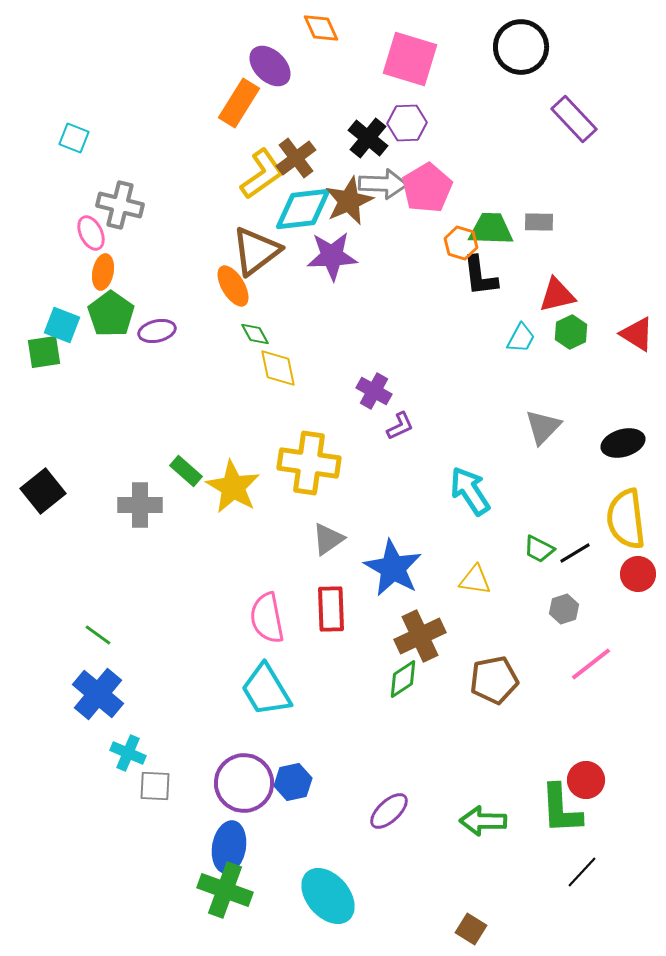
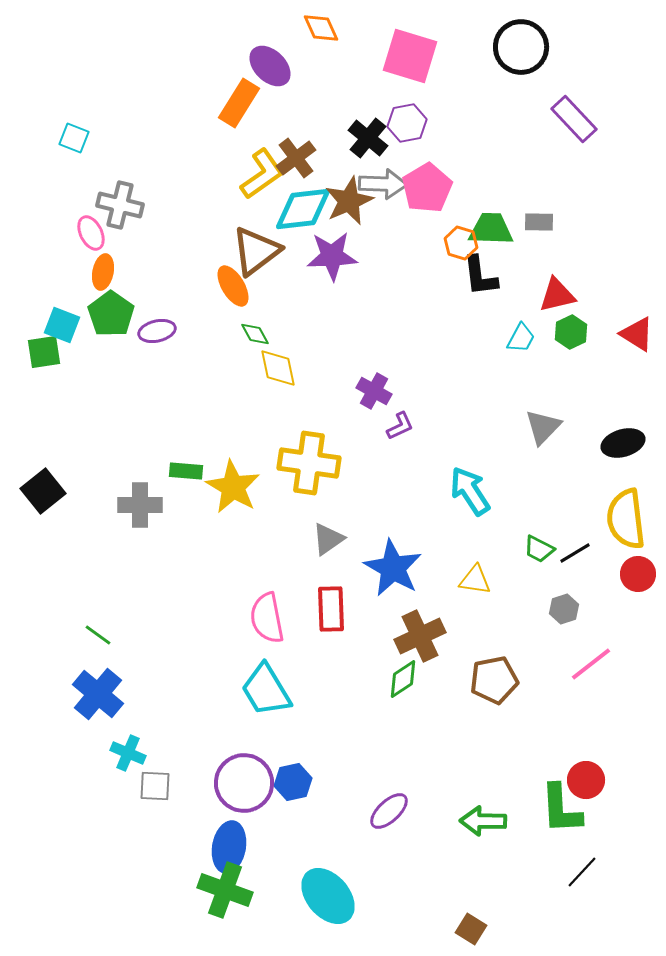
pink square at (410, 59): moved 3 px up
purple hexagon at (407, 123): rotated 9 degrees counterclockwise
green rectangle at (186, 471): rotated 36 degrees counterclockwise
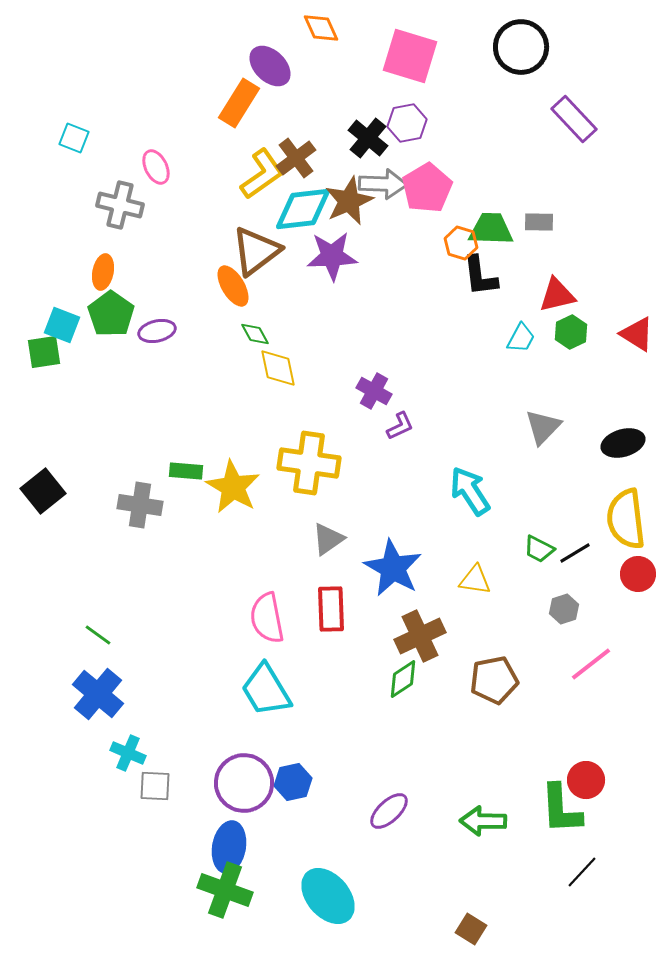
pink ellipse at (91, 233): moved 65 px right, 66 px up
gray cross at (140, 505): rotated 9 degrees clockwise
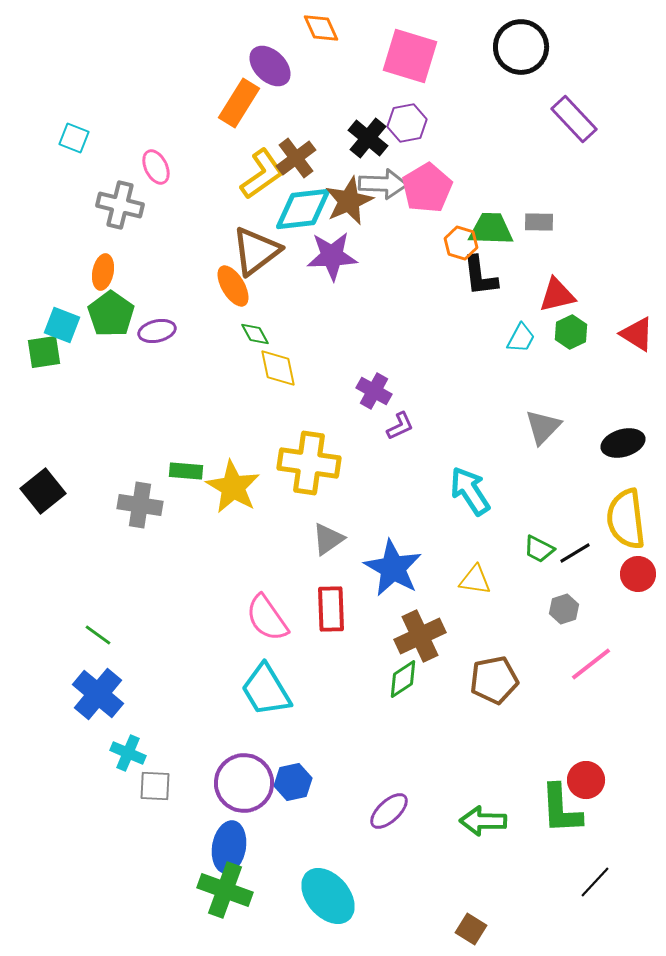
pink semicircle at (267, 618): rotated 24 degrees counterclockwise
black line at (582, 872): moved 13 px right, 10 px down
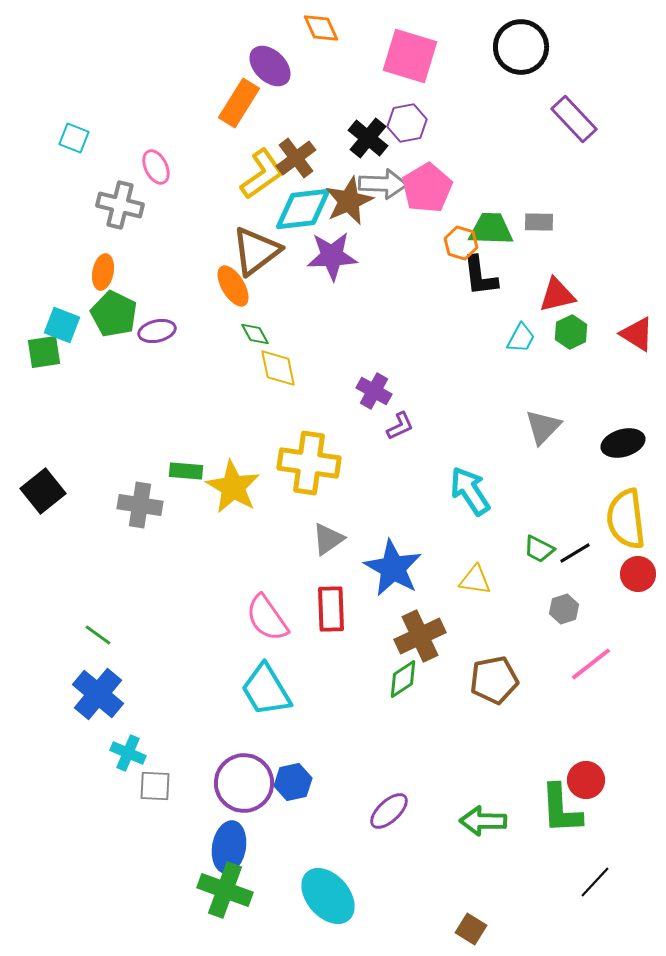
green pentagon at (111, 314): moved 3 px right; rotated 9 degrees counterclockwise
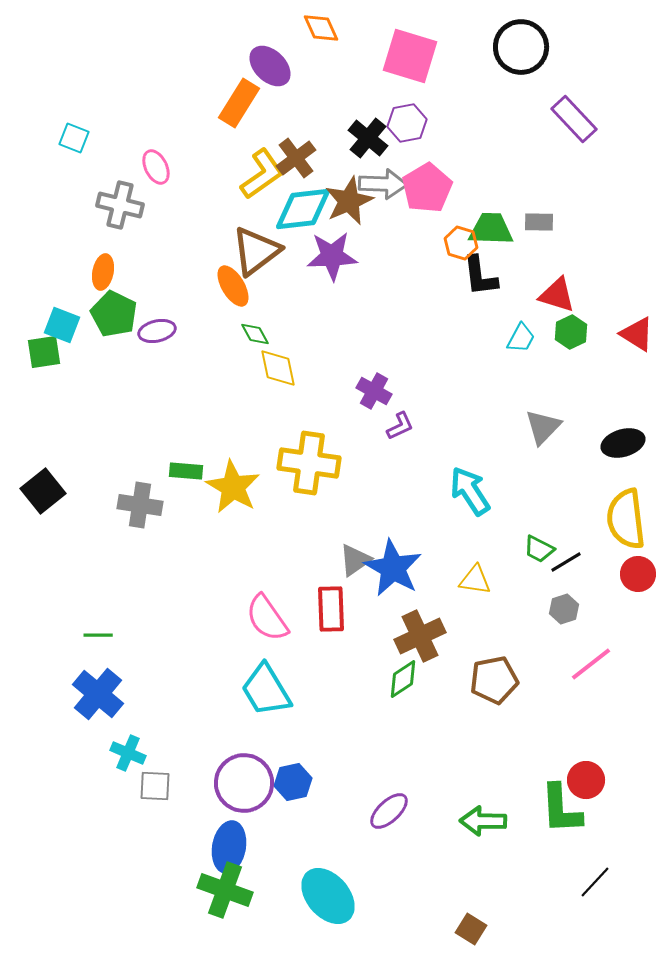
red triangle at (557, 295): rotated 30 degrees clockwise
gray triangle at (328, 539): moved 27 px right, 21 px down
black line at (575, 553): moved 9 px left, 9 px down
green line at (98, 635): rotated 36 degrees counterclockwise
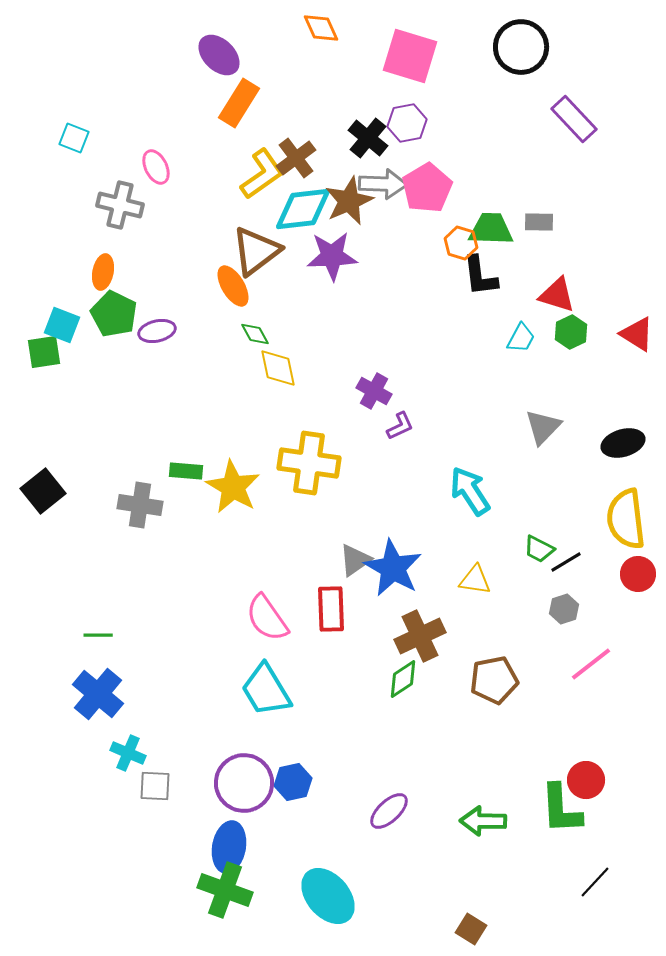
purple ellipse at (270, 66): moved 51 px left, 11 px up
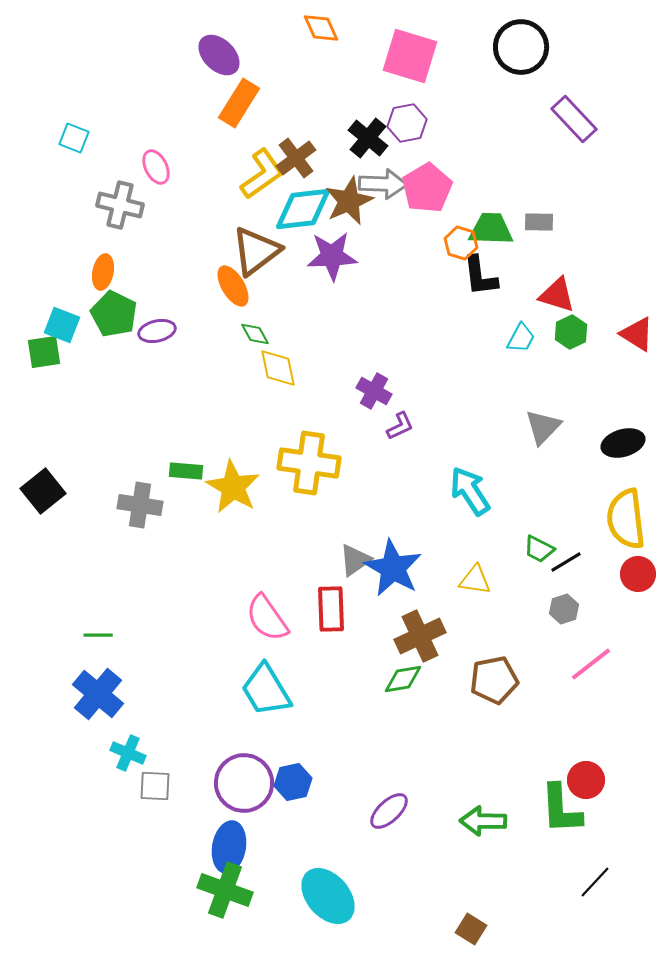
green diamond at (403, 679): rotated 24 degrees clockwise
